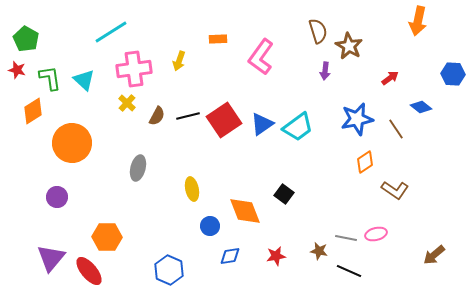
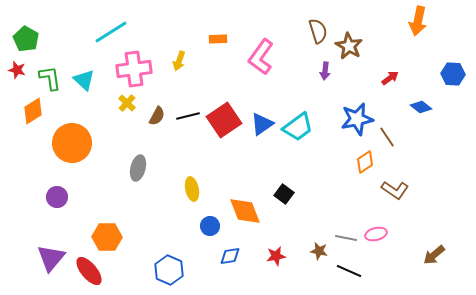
brown line at (396, 129): moved 9 px left, 8 px down
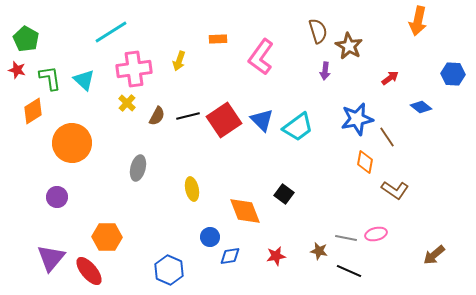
blue triangle at (262, 124): moved 4 px up; rotated 40 degrees counterclockwise
orange diamond at (365, 162): rotated 45 degrees counterclockwise
blue circle at (210, 226): moved 11 px down
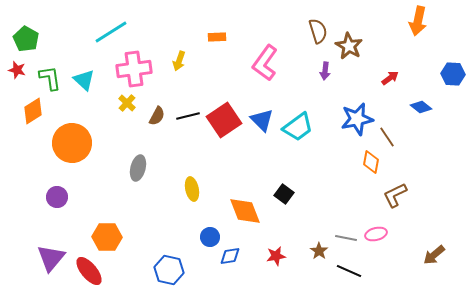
orange rectangle at (218, 39): moved 1 px left, 2 px up
pink L-shape at (261, 57): moved 4 px right, 6 px down
orange diamond at (365, 162): moved 6 px right
brown L-shape at (395, 190): moved 5 px down; rotated 120 degrees clockwise
brown star at (319, 251): rotated 24 degrees clockwise
blue hexagon at (169, 270): rotated 12 degrees counterclockwise
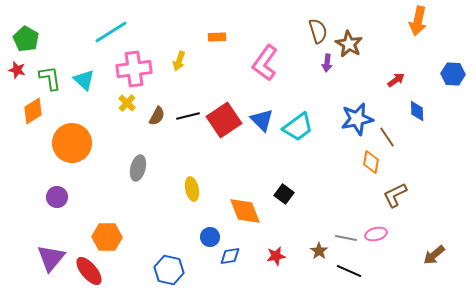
brown star at (349, 46): moved 2 px up
purple arrow at (325, 71): moved 2 px right, 8 px up
red arrow at (390, 78): moved 6 px right, 2 px down
blue diamond at (421, 107): moved 4 px left, 4 px down; rotated 50 degrees clockwise
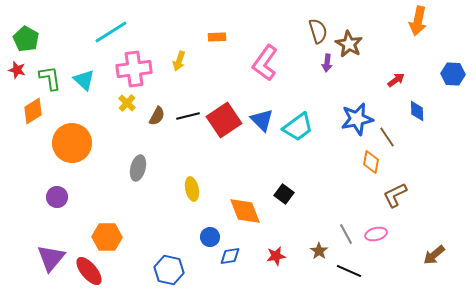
gray line at (346, 238): moved 4 px up; rotated 50 degrees clockwise
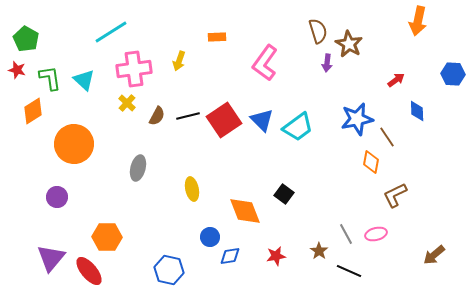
orange circle at (72, 143): moved 2 px right, 1 px down
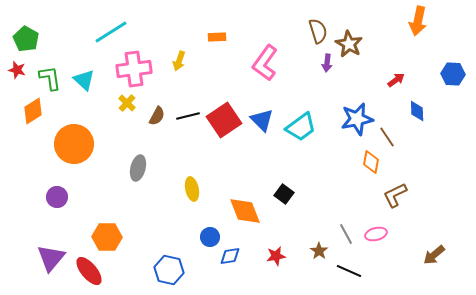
cyan trapezoid at (298, 127): moved 3 px right
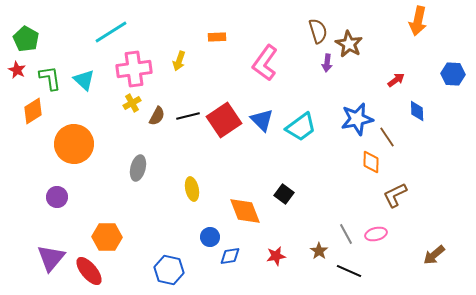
red star at (17, 70): rotated 12 degrees clockwise
yellow cross at (127, 103): moved 5 px right; rotated 18 degrees clockwise
orange diamond at (371, 162): rotated 10 degrees counterclockwise
